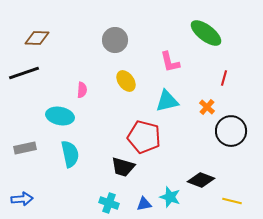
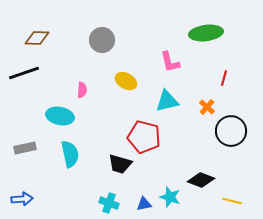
green ellipse: rotated 44 degrees counterclockwise
gray circle: moved 13 px left
yellow ellipse: rotated 25 degrees counterclockwise
black trapezoid: moved 3 px left, 3 px up
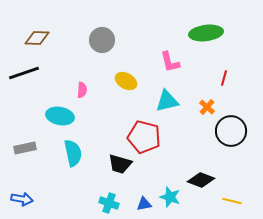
cyan semicircle: moved 3 px right, 1 px up
blue arrow: rotated 15 degrees clockwise
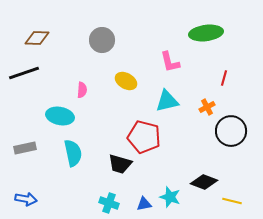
orange cross: rotated 21 degrees clockwise
black diamond: moved 3 px right, 2 px down
blue arrow: moved 4 px right
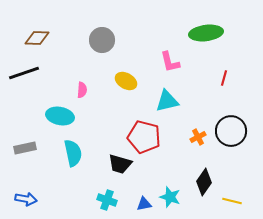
orange cross: moved 9 px left, 30 px down
black diamond: rotated 76 degrees counterclockwise
cyan cross: moved 2 px left, 3 px up
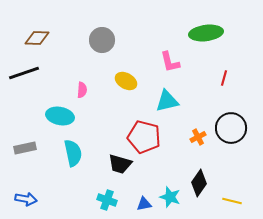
black circle: moved 3 px up
black diamond: moved 5 px left, 1 px down
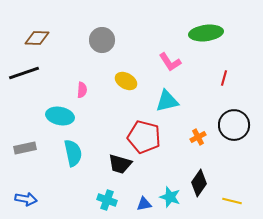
pink L-shape: rotated 20 degrees counterclockwise
black circle: moved 3 px right, 3 px up
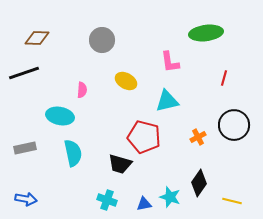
pink L-shape: rotated 25 degrees clockwise
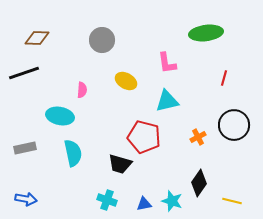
pink L-shape: moved 3 px left, 1 px down
cyan star: moved 2 px right, 4 px down
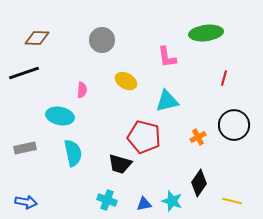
pink L-shape: moved 6 px up
blue arrow: moved 3 px down
